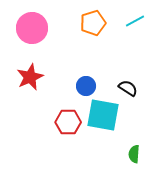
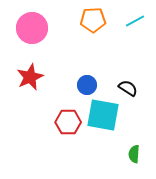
orange pentagon: moved 3 px up; rotated 15 degrees clockwise
blue circle: moved 1 px right, 1 px up
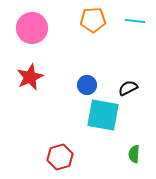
cyan line: rotated 36 degrees clockwise
black semicircle: rotated 60 degrees counterclockwise
red hexagon: moved 8 px left, 35 px down; rotated 15 degrees counterclockwise
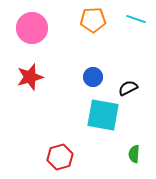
cyan line: moved 1 px right, 2 px up; rotated 12 degrees clockwise
red star: rotated 8 degrees clockwise
blue circle: moved 6 px right, 8 px up
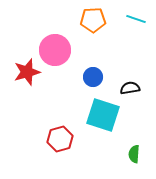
pink circle: moved 23 px right, 22 px down
red star: moved 3 px left, 5 px up
black semicircle: moved 2 px right; rotated 18 degrees clockwise
cyan square: rotated 8 degrees clockwise
red hexagon: moved 18 px up
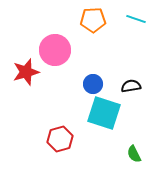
red star: moved 1 px left
blue circle: moved 7 px down
black semicircle: moved 1 px right, 2 px up
cyan square: moved 1 px right, 2 px up
green semicircle: rotated 30 degrees counterclockwise
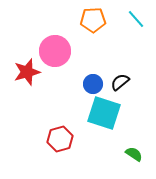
cyan line: rotated 30 degrees clockwise
pink circle: moved 1 px down
red star: moved 1 px right
black semicircle: moved 11 px left, 4 px up; rotated 30 degrees counterclockwise
green semicircle: rotated 150 degrees clockwise
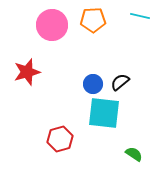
cyan line: moved 4 px right, 3 px up; rotated 36 degrees counterclockwise
pink circle: moved 3 px left, 26 px up
cyan square: rotated 12 degrees counterclockwise
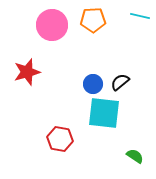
red hexagon: rotated 25 degrees clockwise
green semicircle: moved 1 px right, 2 px down
